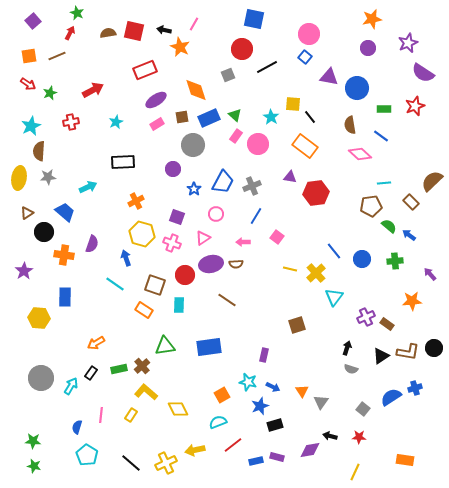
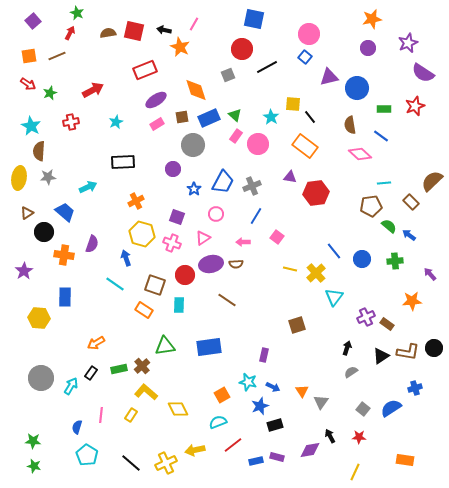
purple triangle at (329, 77): rotated 24 degrees counterclockwise
cyan star at (31, 126): rotated 18 degrees counterclockwise
gray semicircle at (351, 369): moved 3 px down; rotated 128 degrees clockwise
blue semicircle at (391, 397): moved 11 px down
black arrow at (330, 436): rotated 48 degrees clockwise
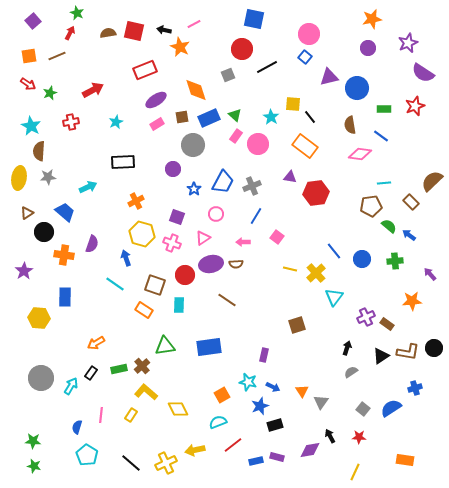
pink line at (194, 24): rotated 32 degrees clockwise
pink diamond at (360, 154): rotated 35 degrees counterclockwise
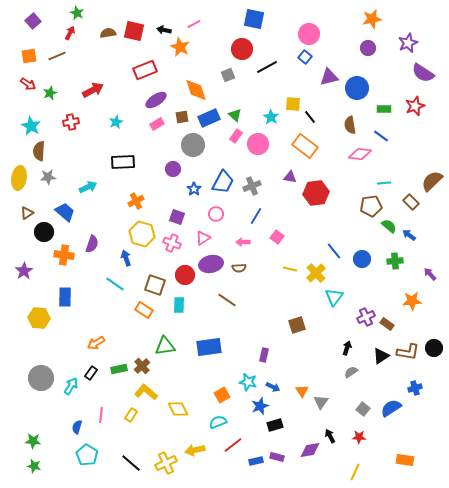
brown semicircle at (236, 264): moved 3 px right, 4 px down
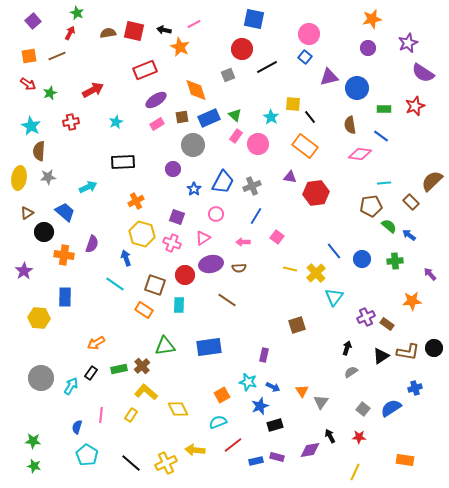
yellow arrow at (195, 450): rotated 18 degrees clockwise
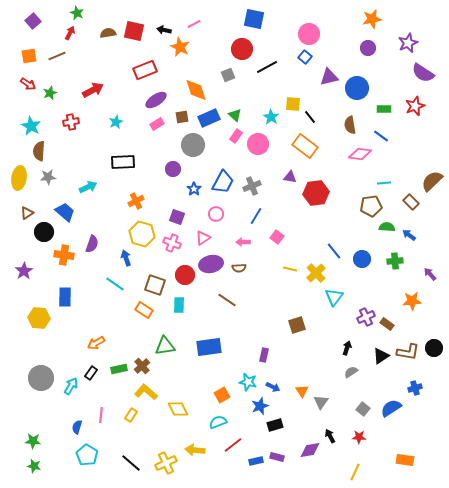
green semicircle at (389, 226): moved 2 px left, 1 px down; rotated 35 degrees counterclockwise
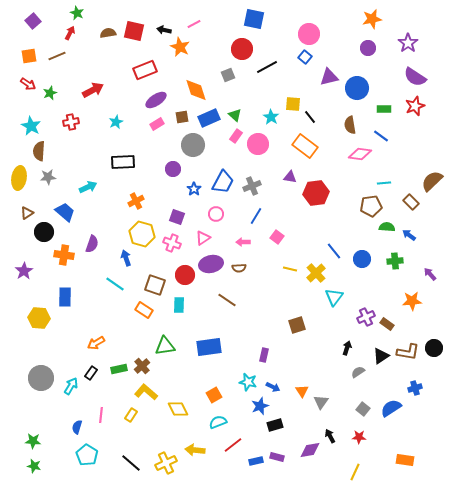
purple star at (408, 43): rotated 12 degrees counterclockwise
purple semicircle at (423, 73): moved 8 px left, 4 px down
gray semicircle at (351, 372): moved 7 px right
orange square at (222, 395): moved 8 px left
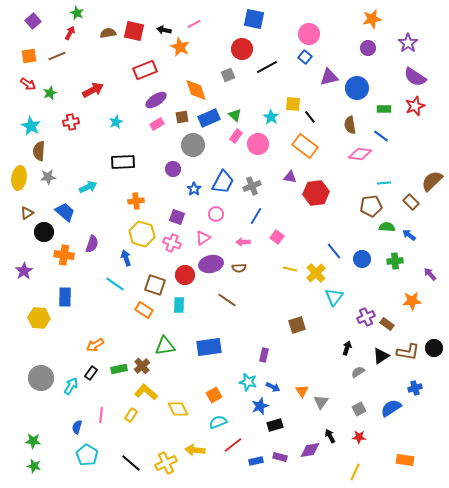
orange cross at (136, 201): rotated 21 degrees clockwise
orange arrow at (96, 343): moved 1 px left, 2 px down
gray square at (363, 409): moved 4 px left; rotated 24 degrees clockwise
purple rectangle at (277, 457): moved 3 px right
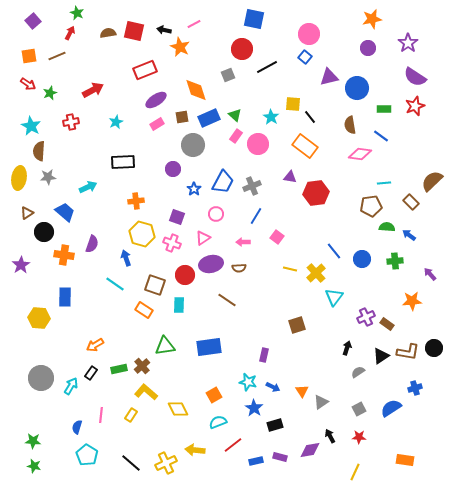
purple star at (24, 271): moved 3 px left, 6 px up
gray triangle at (321, 402): rotated 21 degrees clockwise
blue star at (260, 406): moved 6 px left, 2 px down; rotated 18 degrees counterclockwise
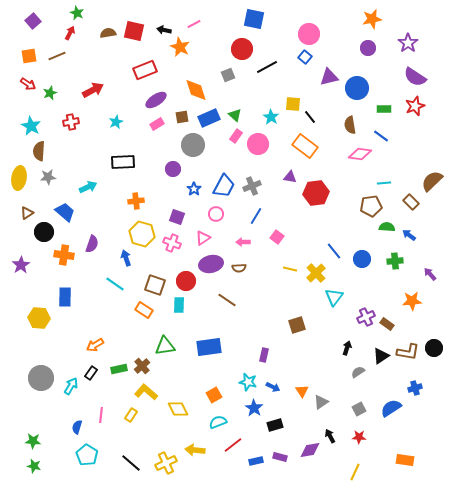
blue trapezoid at (223, 182): moved 1 px right, 4 px down
red circle at (185, 275): moved 1 px right, 6 px down
